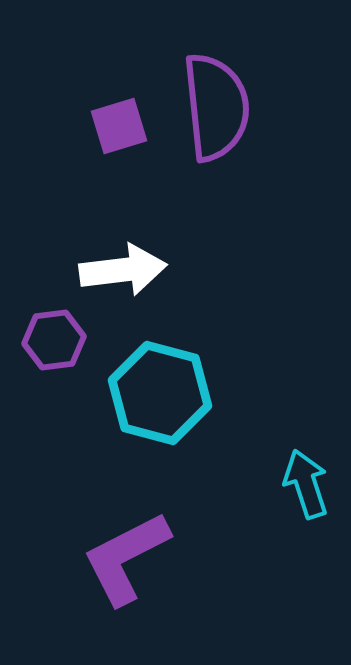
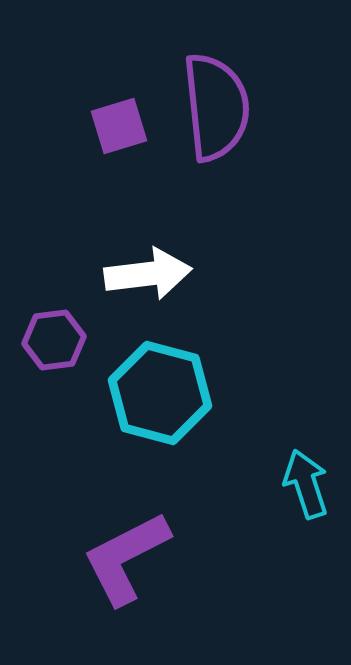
white arrow: moved 25 px right, 4 px down
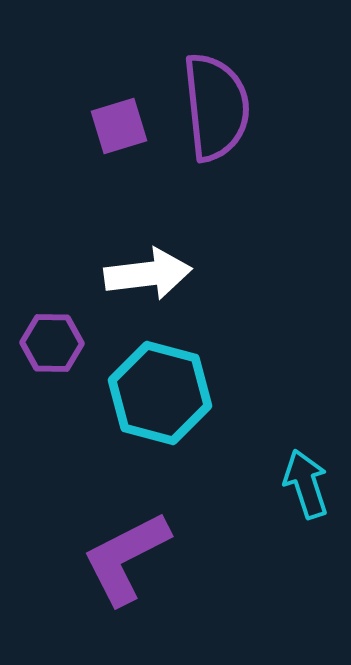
purple hexagon: moved 2 px left, 3 px down; rotated 8 degrees clockwise
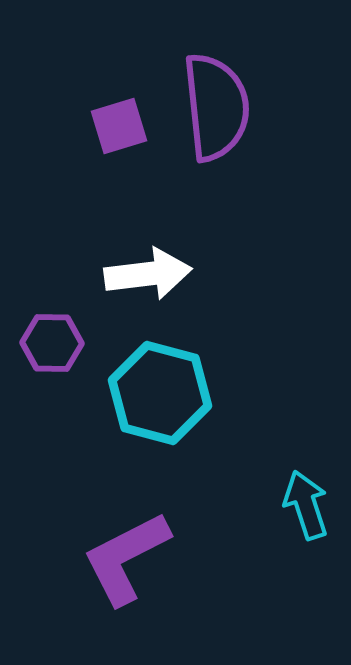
cyan arrow: moved 21 px down
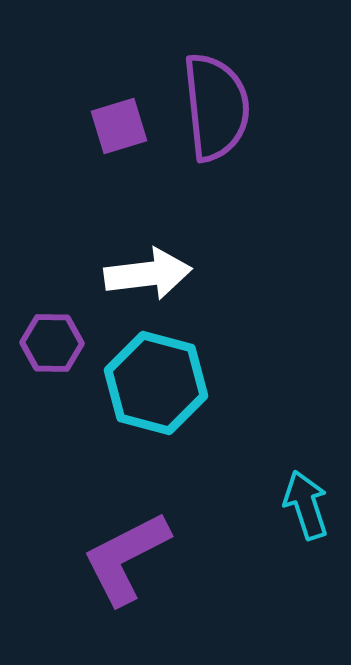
cyan hexagon: moved 4 px left, 10 px up
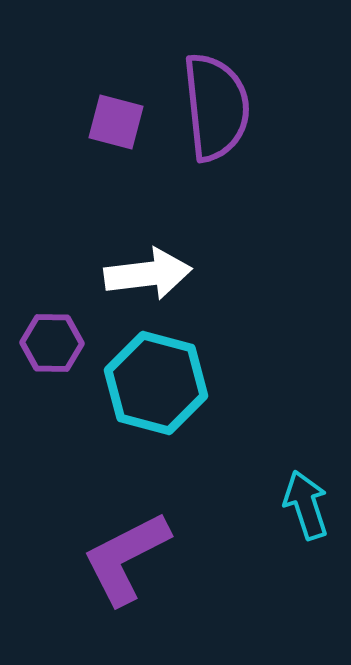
purple square: moved 3 px left, 4 px up; rotated 32 degrees clockwise
